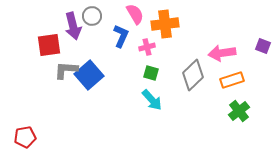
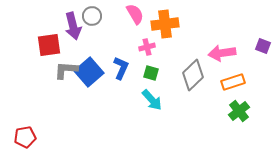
blue L-shape: moved 32 px down
blue square: moved 3 px up
orange rectangle: moved 1 px right, 2 px down
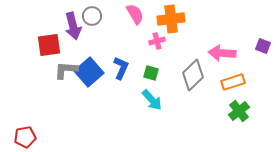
orange cross: moved 6 px right, 5 px up
pink cross: moved 10 px right, 6 px up
pink arrow: rotated 12 degrees clockwise
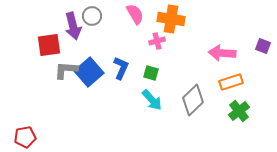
orange cross: rotated 16 degrees clockwise
gray diamond: moved 25 px down
orange rectangle: moved 2 px left
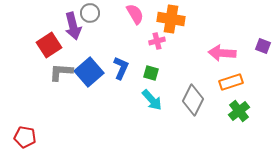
gray circle: moved 2 px left, 3 px up
red square: rotated 25 degrees counterclockwise
gray L-shape: moved 5 px left, 2 px down
gray diamond: rotated 20 degrees counterclockwise
red pentagon: rotated 20 degrees clockwise
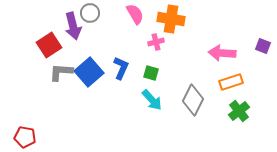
pink cross: moved 1 px left, 1 px down
